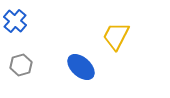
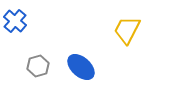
yellow trapezoid: moved 11 px right, 6 px up
gray hexagon: moved 17 px right, 1 px down
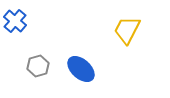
blue ellipse: moved 2 px down
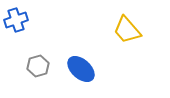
blue cross: moved 1 px right, 1 px up; rotated 30 degrees clockwise
yellow trapezoid: rotated 68 degrees counterclockwise
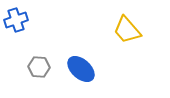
gray hexagon: moved 1 px right, 1 px down; rotated 20 degrees clockwise
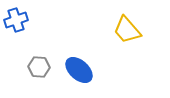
blue ellipse: moved 2 px left, 1 px down
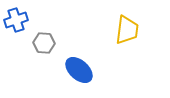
yellow trapezoid: rotated 132 degrees counterclockwise
gray hexagon: moved 5 px right, 24 px up
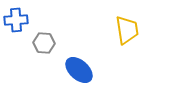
blue cross: rotated 15 degrees clockwise
yellow trapezoid: rotated 16 degrees counterclockwise
